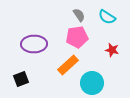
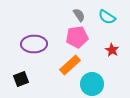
red star: rotated 16 degrees clockwise
orange rectangle: moved 2 px right
cyan circle: moved 1 px down
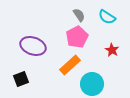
pink pentagon: rotated 20 degrees counterclockwise
purple ellipse: moved 1 px left, 2 px down; rotated 20 degrees clockwise
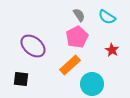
purple ellipse: rotated 20 degrees clockwise
black square: rotated 28 degrees clockwise
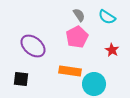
orange rectangle: moved 6 px down; rotated 50 degrees clockwise
cyan circle: moved 2 px right
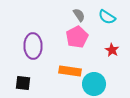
purple ellipse: rotated 50 degrees clockwise
black square: moved 2 px right, 4 px down
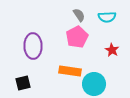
cyan semicircle: rotated 36 degrees counterclockwise
black square: rotated 21 degrees counterclockwise
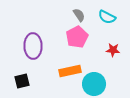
cyan semicircle: rotated 30 degrees clockwise
red star: moved 1 px right; rotated 24 degrees counterclockwise
orange rectangle: rotated 20 degrees counterclockwise
black square: moved 1 px left, 2 px up
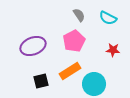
cyan semicircle: moved 1 px right, 1 px down
pink pentagon: moved 3 px left, 4 px down
purple ellipse: rotated 70 degrees clockwise
orange rectangle: rotated 20 degrees counterclockwise
black square: moved 19 px right
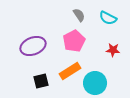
cyan circle: moved 1 px right, 1 px up
